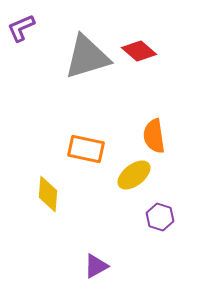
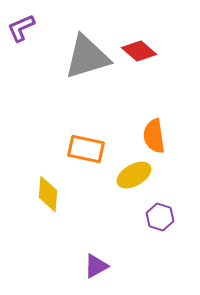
yellow ellipse: rotated 8 degrees clockwise
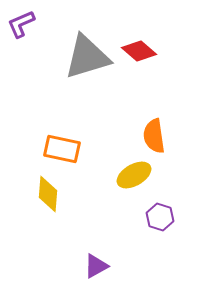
purple L-shape: moved 4 px up
orange rectangle: moved 24 px left
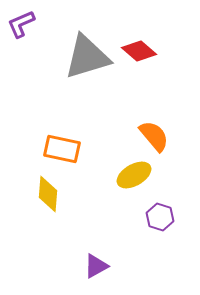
orange semicircle: rotated 148 degrees clockwise
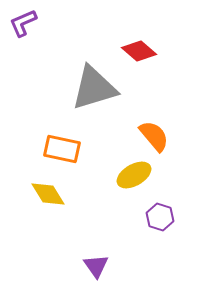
purple L-shape: moved 2 px right, 1 px up
gray triangle: moved 7 px right, 31 px down
yellow diamond: rotated 36 degrees counterclockwise
purple triangle: rotated 36 degrees counterclockwise
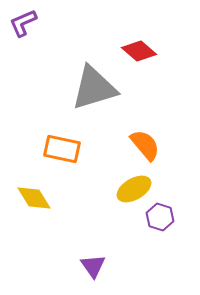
orange semicircle: moved 9 px left, 9 px down
yellow ellipse: moved 14 px down
yellow diamond: moved 14 px left, 4 px down
purple triangle: moved 3 px left
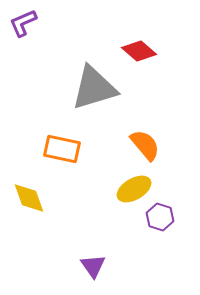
yellow diamond: moved 5 px left; rotated 12 degrees clockwise
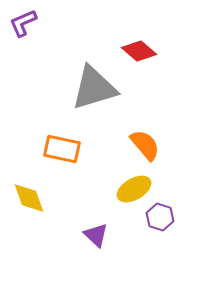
purple triangle: moved 3 px right, 31 px up; rotated 12 degrees counterclockwise
